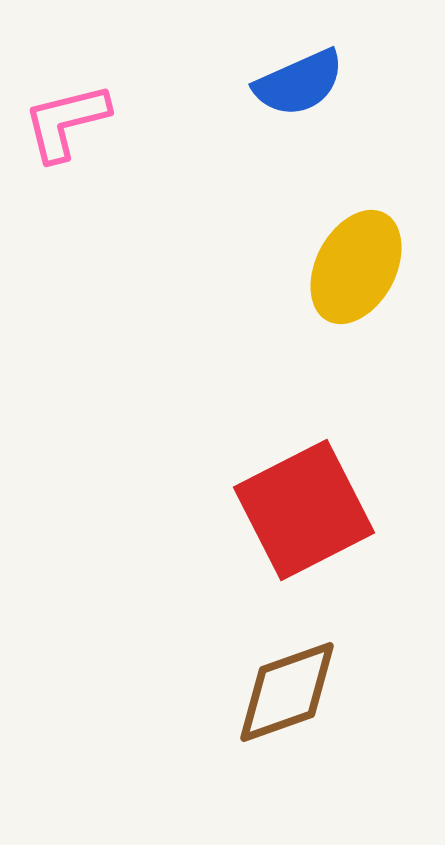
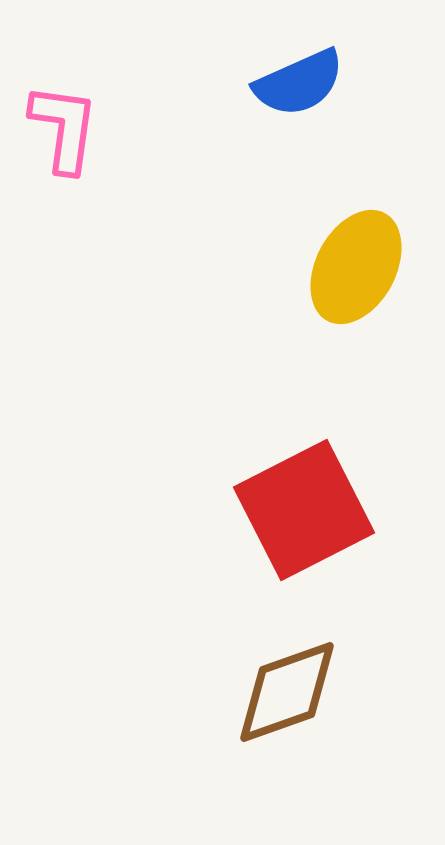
pink L-shape: moved 2 px left, 6 px down; rotated 112 degrees clockwise
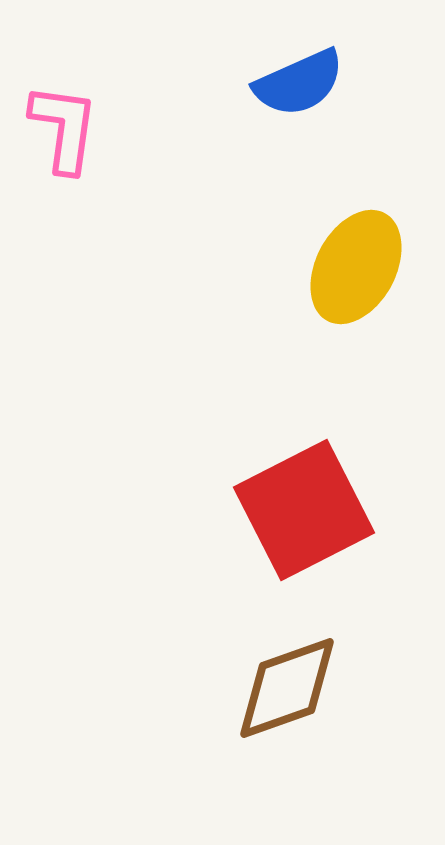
brown diamond: moved 4 px up
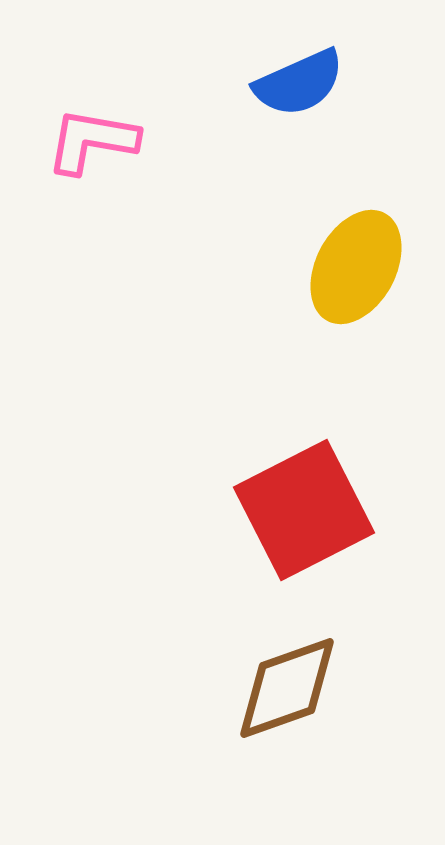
pink L-shape: moved 28 px right, 13 px down; rotated 88 degrees counterclockwise
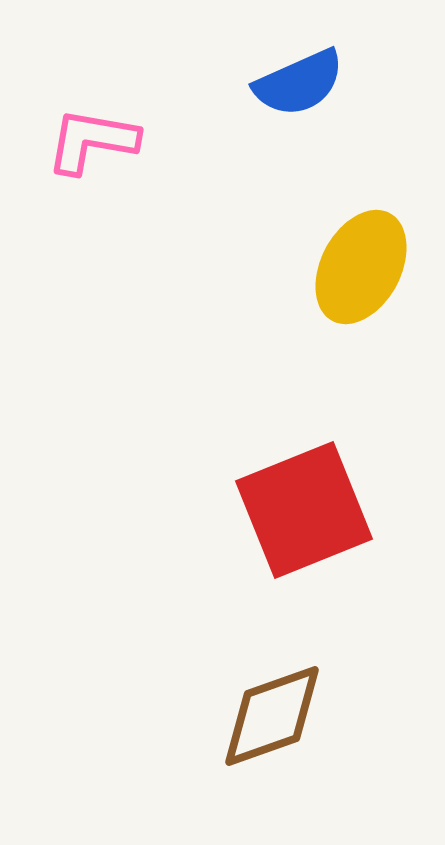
yellow ellipse: moved 5 px right
red square: rotated 5 degrees clockwise
brown diamond: moved 15 px left, 28 px down
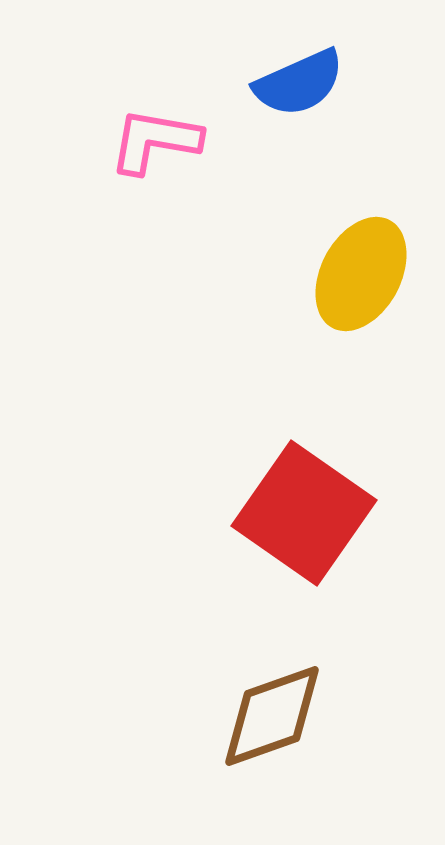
pink L-shape: moved 63 px right
yellow ellipse: moved 7 px down
red square: moved 3 px down; rotated 33 degrees counterclockwise
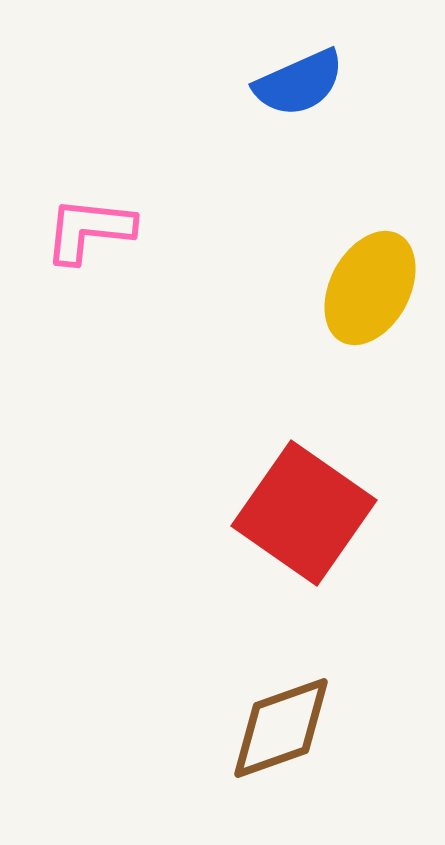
pink L-shape: moved 66 px left, 89 px down; rotated 4 degrees counterclockwise
yellow ellipse: moved 9 px right, 14 px down
brown diamond: moved 9 px right, 12 px down
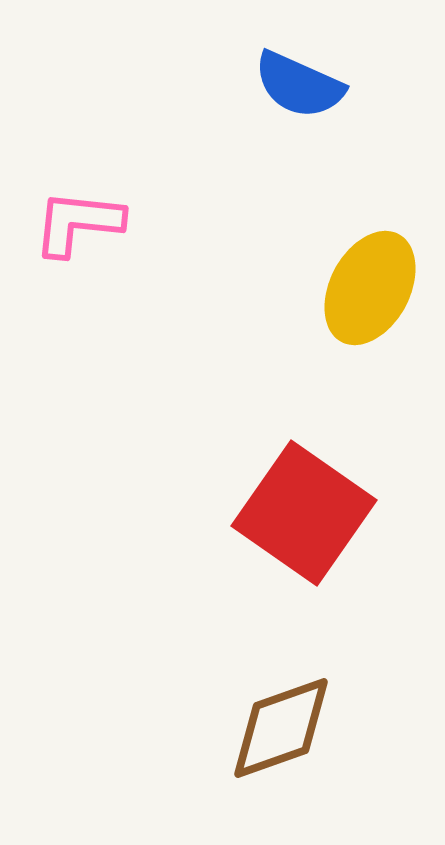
blue semicircle: moved 2 px down; rotated 48 degrees clockwise
pink L-shape: moved 11 px left, 7 px up
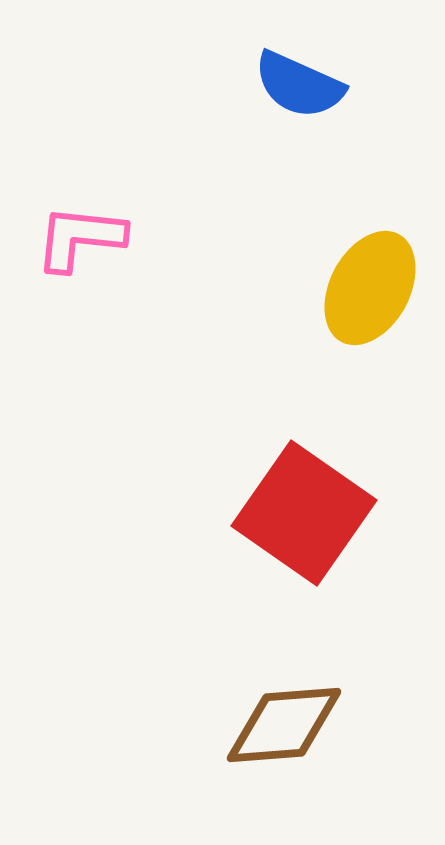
pink L-shape: moved 2 px right, 15 px down
brown diamond: moved 3 px right, 3 px up; rotated 15 degrees clockwise
